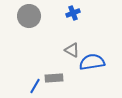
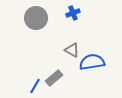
gray circle: moved 7 px right, 2 px down
gray rectangle: rotated 36 degrees counterclockwise
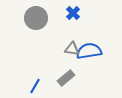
blue cross: rotated 24 degrees counterclockwise
gray triangle: moved 1 px up; rotated 21 degrees counterclockwise
blue semicircle: moved 3 px left, 11 px up
gray rectangle: moved 12 px right
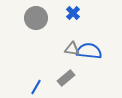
blue semicircle: rotated 15 degrees clockwise
blue line: moved 1 px right, 1 px down
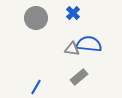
blue semicircle: moved 7 px up
gray rectangle: moved 13 px right, 1 px up
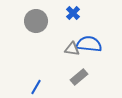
gray circle: moved 3 px down
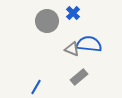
gray circle: moved 11 px right
gray triangle: rotated 14 degrees clockwise
